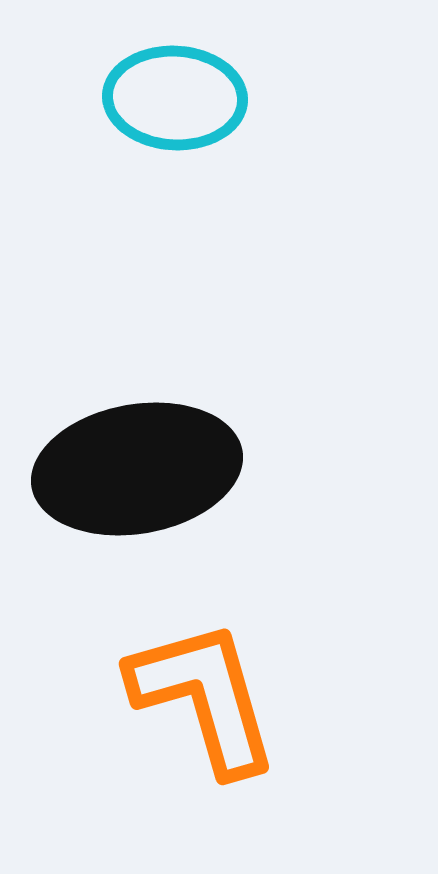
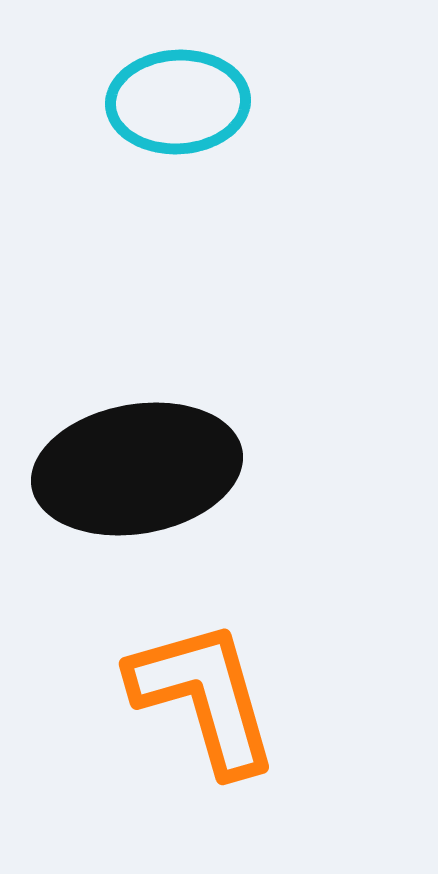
cyan ellipse: moved 3 px right, 4 px down; rotated 6 degrees counterclockwise
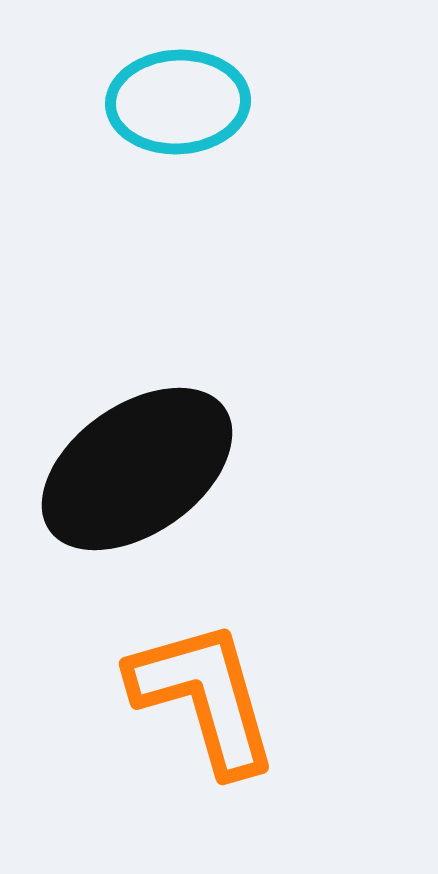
black ellipse: rotated 25 degrees counterclockwise
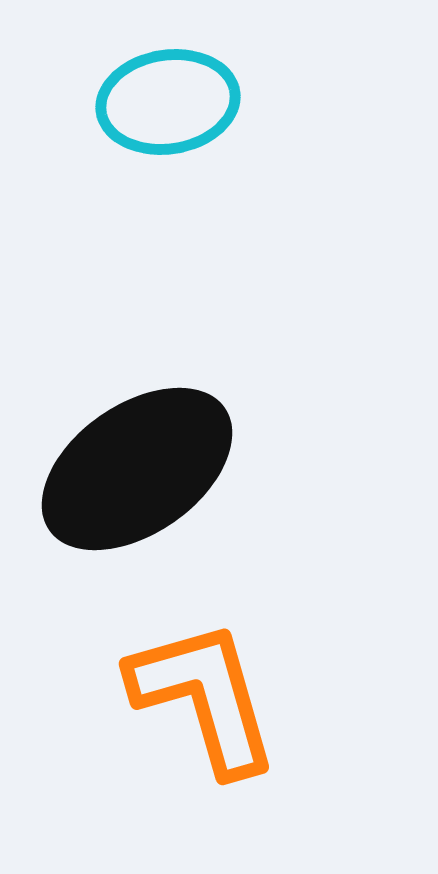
cyan ellipse: moved 10 px left; rotated 6 degrees counterclockwise
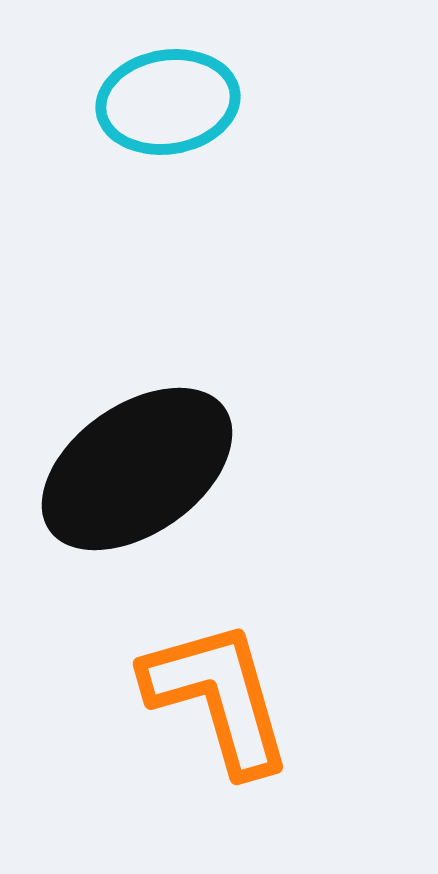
orange L-shape: moved 14 px right
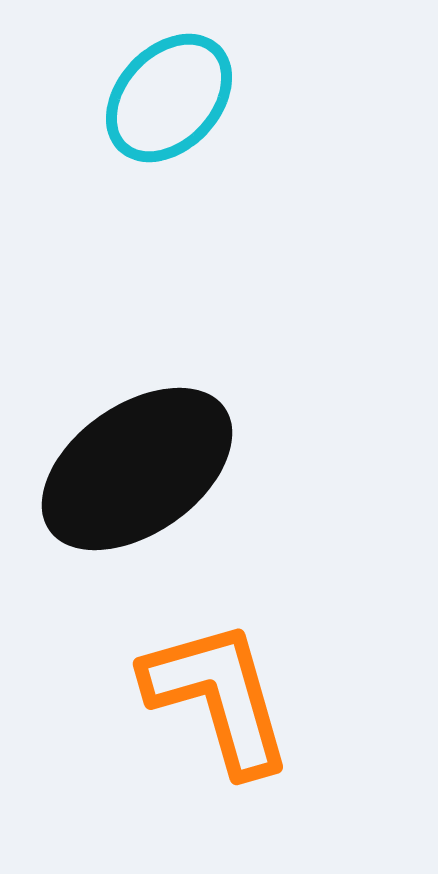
cyan ellipse: moved 1 px right, 4 px up; rotated 38 degrees counterclockwise
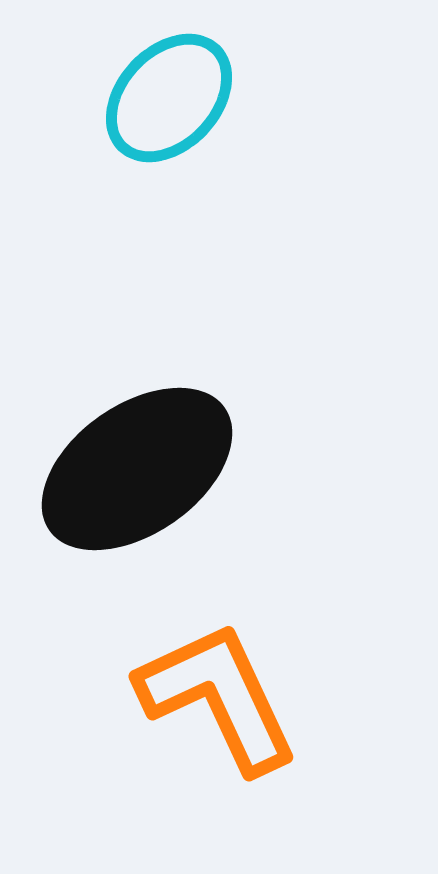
orange L-shape: rotated 9 degrees counterclockwise
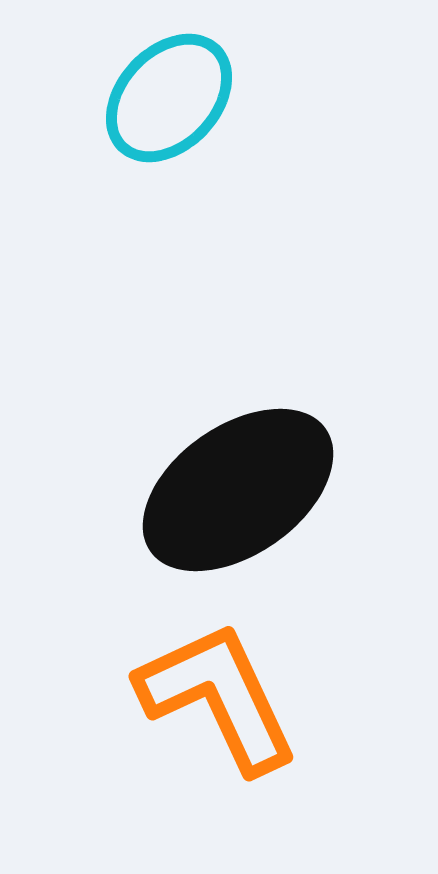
black ellipse: moved 101 px right, 21 px down
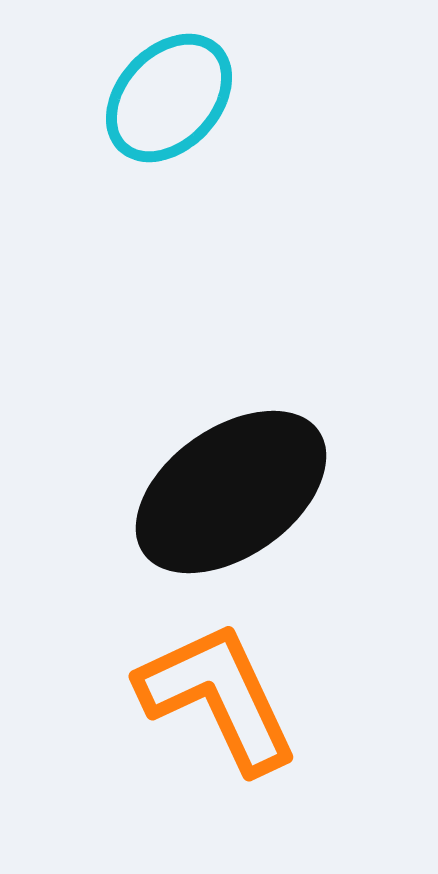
black ellipse: moved 7 px left, 2 px down
